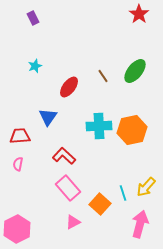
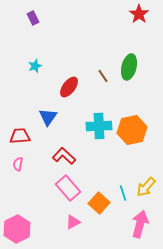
green ellipse: moved 6 px left, 4 px up; rotated 25 degrees counterclockwise
orange square: moved 1 px left, 1 px up
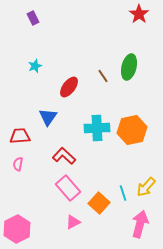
cyan cross: moved 2 px left, 2 px down
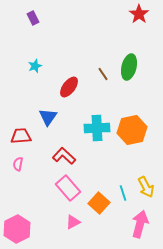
brown line: moved 2 px up
red trapezoid: moved 1 px right
yellow arrow: rotated 70 degrees counterclockwise
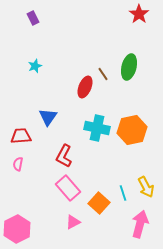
red ellipse: moved 16 px right; rotated 15 degrees counterclockwise
cyan cross: rotated 15 degrees clockwise
red L-shape: rotated 105 degrees counterclockwise
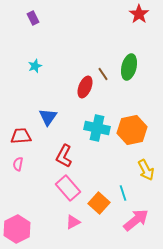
yellow arrow: moved 17 px up
pink arrow: moved 4 px left, 4 px up; rotated 36 degrees clockwise
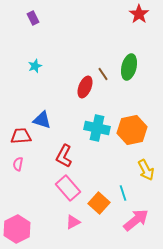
blue triangle: moved 6 px left, 3 px down; rotated 48 degrees counterclockwise
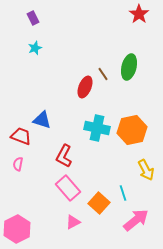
cyan star: moved 18 px up
red trapezoid: rotated 25 degrees clockwise
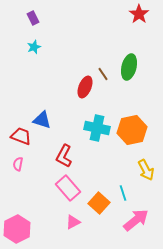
cyan star: moved 1 px left, 1 px up
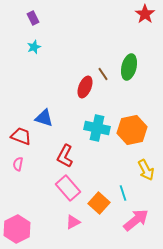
red star: moved 6 px right
blue triangle: moved 2 px right, 2 px up
red L-shape: moved 1 px right
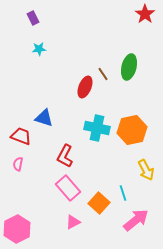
cyan star: moved 5 px right, 2 px down; rotated 16 degrees clockwise
